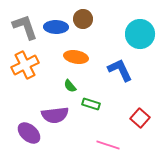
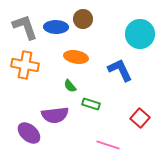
orange cross: rotated 36 degrees clockwise
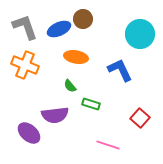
blue ellipse: moved 3 px right, 2 px down; rotated 25 degrees counterclockwise
orange cross: rotated 12 degrees clockwise
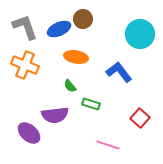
blue L-shape: moved 1 px left, 2 px down; rotated 12 degrees counterclockwise
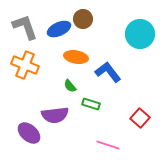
blue L-shape: moved 11 px left
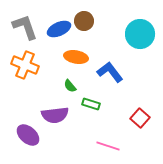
brown circle: moved 1 px right, 2 px down
blue L-shape: moved 2 px right
purple ellipse: moved 1 px left, 2 px down
pink line: moved 1 px down
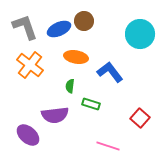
orange cross: moved 5 px right; rotated 16 degrees clockwise
green semicircle: rotated 48 degrees clockwise
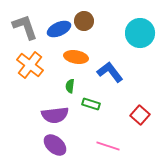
cyan circle: moved 1 px up
red square: moved 3 px up
purple ellipse: moved 27 px right, 10 px down
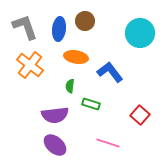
brown circle: moved 1 px right
blue ellipse: rotated 60 degrees counterclockwise
pink line: moved 3 px up
